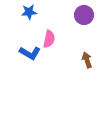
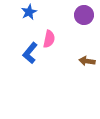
blue star: rotated 21 degrees counterclockwise
blue L-shape: rotated 100 degrees clockwise
brown arrow: moved 1 px down; rotated 63 degrees counterclockwise
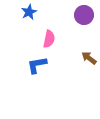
blue L-shape: moved 7 px right, 12 px down; rotated 40 degrees clockwise
brown arrow: moved 2 px right, 3 px up; rotated 28 degrees clockwise
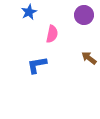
pink semicircle: moved 3 px right, 5 px up
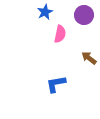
blue star: moved 16 px right
pink semicircle: moved 8 px right
blue L-shape: moved 19 px right, 19 px down
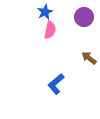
purple circle: moved 2 px down
pink semicircle: moved 10 px left, 4 px up
blue L-shape: rotated 30 degrees counterclockwise
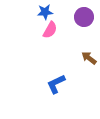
blue star: rotated 21 degrees clockwise
pink semicircle: rotated 18 degrees clockwise
blue L-shape: rotated 15 degrees clockwise
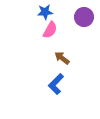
brown arrow: moved 27 px left
blue L-shape: rotated 20 degrees counterclockwise
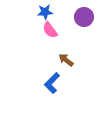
pink semicircle: rotated 114 degrees clockwise
brown arrow: moved 4 px right, 2 px down
blue L-shape: moved 4 px left, 1 px up
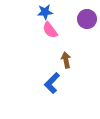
purple circle: moved 3 px right, 2 px down
brown arrow: rotated 42 degrees clockwise
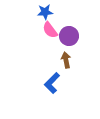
purple circle: moved 18 px left, 17 px down
